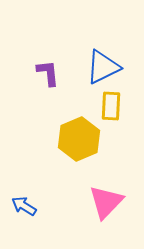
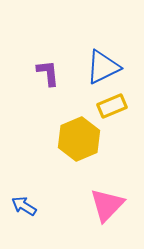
yellow rectangle: moved 1 px right; rotated 64 degrees clockwise
pink triangle: moved 1 px right, 3 px down
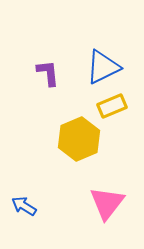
pink triangle: moved 2 px up; rotated 6 degrees counterclockwise
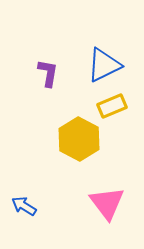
blue triangle: moved 1 px right, 2 px up
purple L-shape: rotated 16 degrees clockwise
yellow hexagon: rotated 9 degrees counterclockwise
pink triangle: rotated 15 degrees counterclockwise
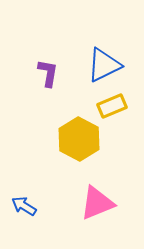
pink triangle: moved 10 px left; rotated 45 degrees clockwise
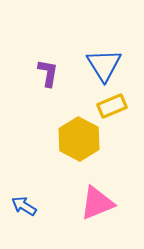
blue triangle: rotated 36 degrees counterclockwise
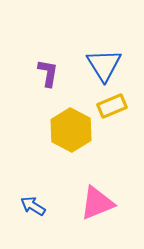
yellow hexagon: moved 8 px left, 9 px up
blue arrow: moved 9 px right
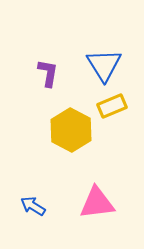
pink triangle: rotated 15 degrees clockwise
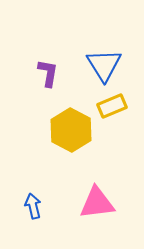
blue arrow: rotated 45 degrees clockwise
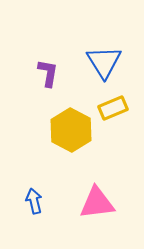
blue triangle: moved 3 px up
yellow rectangle: moved 1 px right, 2 px down
blue arrow: moved 1 px right, 5 px up
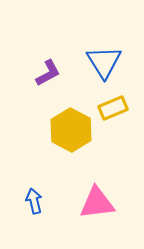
purple L-shape: rotated 52 degrees clockwise
